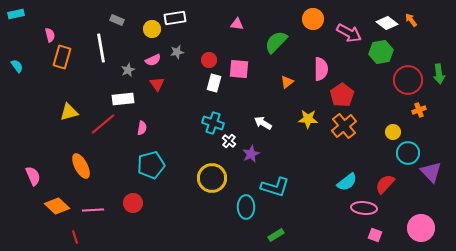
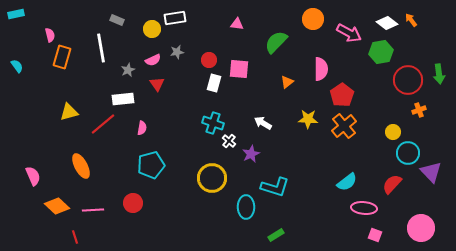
red semicircle at (385, 184): moved 7 px right
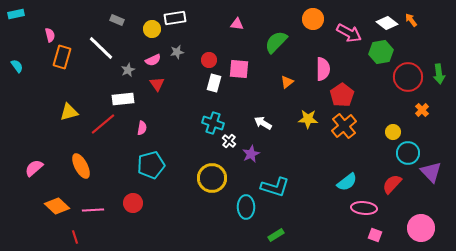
white line at (101, 48): rotated 36 degrees counterclockwise
pink semicircle at (321, 69): moved 2 px right
red circle at (408, 80): moved 3 px up
orange cross at (419, 110): moved 3 px right; rotated 24 degrees counterclockwise
pink semicircle at (33, 176): moved 1 px right, 8 px up; rotated 108 degrees counterclockwise
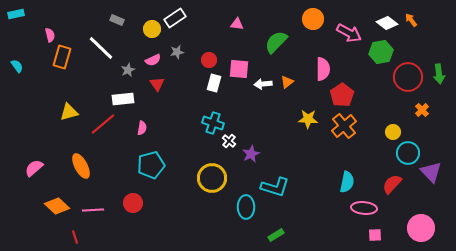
white rectangle at (175, 18): rotated 25 degrees counterclockwise
white arrow at (263, 123): moved 39 px up; rotated 36 degrees counterclockwise
cyan semicircle at (347, 182): rotated 40 degrees counterclockwise
pink square at (375, 235): rotated 24 degrees counterclockwise
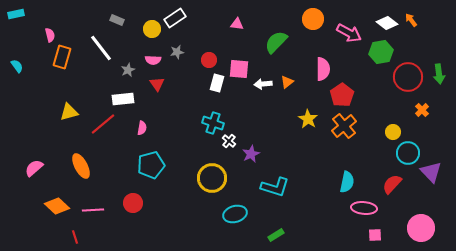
white line at (101, 48): rotated 8 degrees clockwise
pink semicircle at (153, 60): rotated 28 degrees clockwise
white rectangle at (214, 83): moved 3 px right
yellow star at (308, 119): rotated 30 degrees clockwise
cyan ellipse at (246, 207): moved 11 px left, 7 px down; rotated 75 degrees clockwise
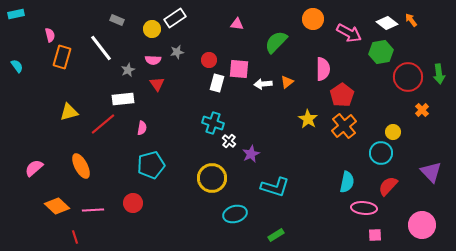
cyan circle at (408, 153): moved 27 px left
red semicircle at (392, 184): moved 4 px left, 2 px down
pink circle at (421, 228): moved 1 px right, 3 px up
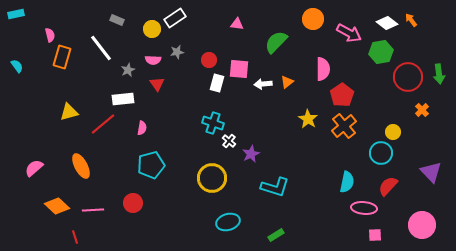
cyan ellipse at (235, 214): moved 7 px left, 8 px down
